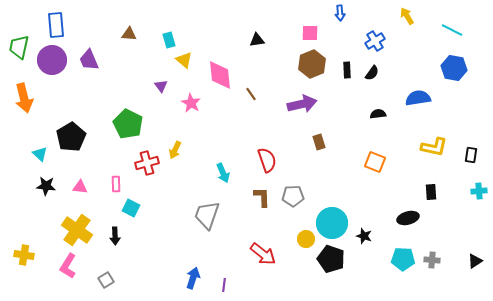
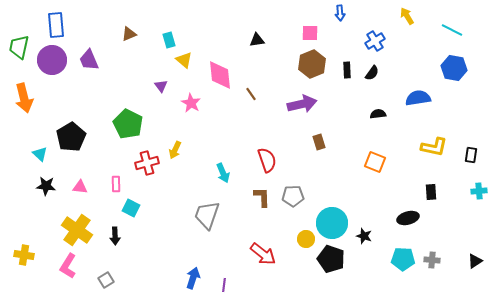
brown triangle at (129, 34): rotated 28 degrees counterclockwise
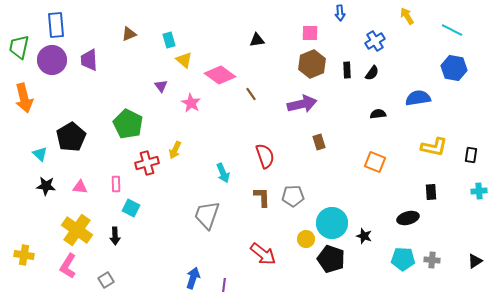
purple trapezoid at (89, 60): rotated 20 degrees clockwise
pink diamond at (220, 75): rotated 48 degrees counterclockwise
red semicircle at (267, 160): moved 2 px left, 4 px up
